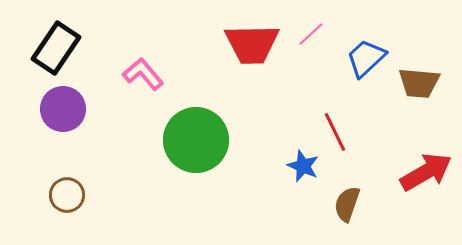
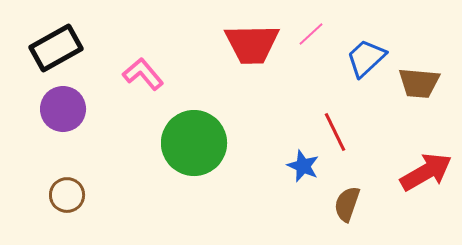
black rectangle: rotated 27 degrees clockwise
green circle: moved 2 px left, 3 px down
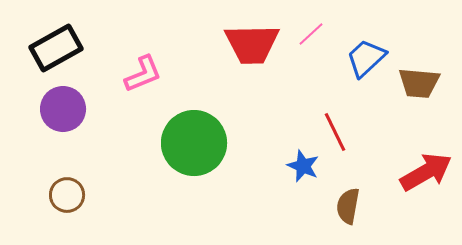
pink L-shape: rotated 108 degrees clockwise
brown semicircle: moved 1 px right, 2 px down; rotated 9 degrees counterclockwise
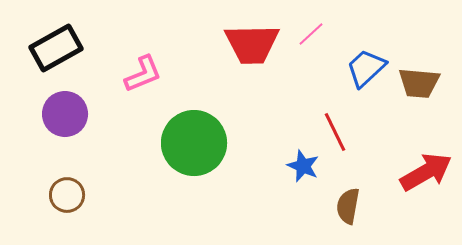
blue trapezoid: moved 10 px down
purple circle: moved 2 px right, 5 px down
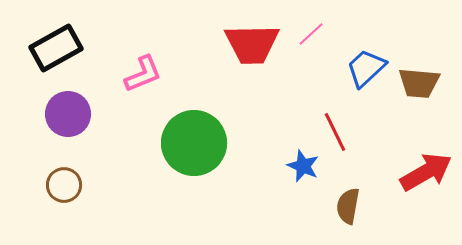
purple circle: moved 3 px right
brown circle: moved 3 px left, 10 px up
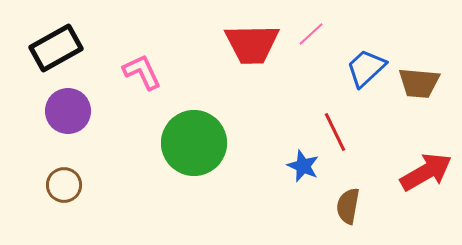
pink L-shape: moved 1 px left, 2 px up; rotated 93 degrees counterclockwise
purple circle: moved 3 px up
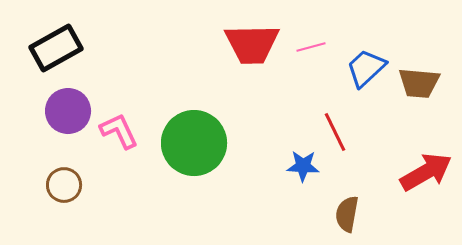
pink line: moved 13 px down; rotated 28 degrees clockwise
pink L-shape: moved 23 px left, 59 px down
blue star: rotated 20 degrees counterclockwise
brown semicircle: moved 1 px left, 8 px down
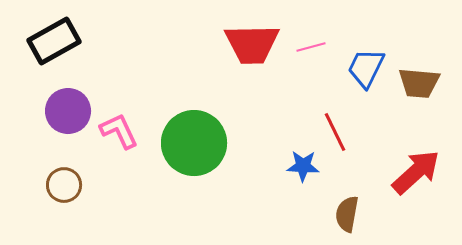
black rectangle: moved 2 px left, 7 px up
blue trapezoid: rotated 21 degrees counterclockwise
red arrow: moved 10 px left; rotated 12 degrees counterclockwise
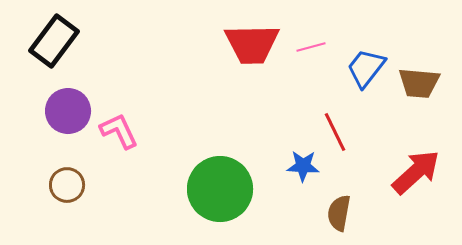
black rectangle: rotated 24 degrees counterclockwise
blue trapezoid: rotated 12 degrees clockwise
green circle: moved 26 px right, 46 px down
brown circle: moved 3 px right
brown semicircle: moved 8 px left, 1 px up
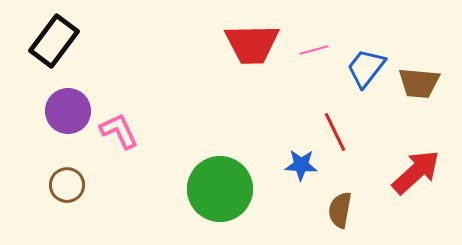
pink line: moved 3 px right, 3 px down
blue star: moved 2 px left, 1 px up
brown semicircle: moved 1 px right, 3 px up
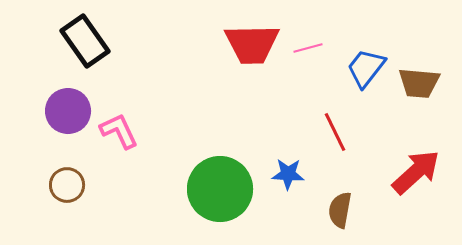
black rectangle: moved 31 px right; rotated 72 degrees counterclockwise
pink line: moved 6 px left, 2 px up
blue star: moved 13 px left, 9 px down
